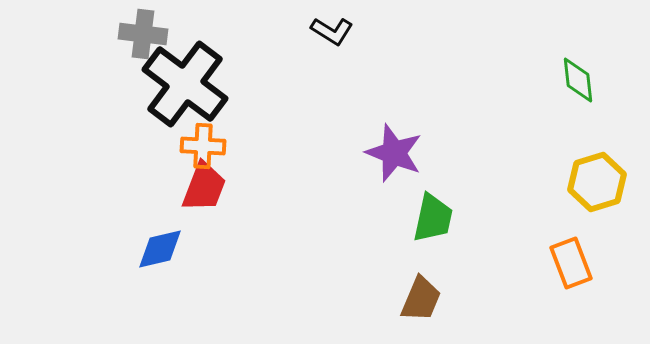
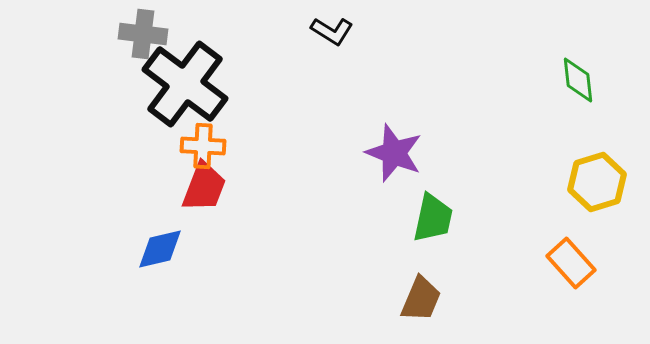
orange rectangle: rotated 21 degrees counterclockwise
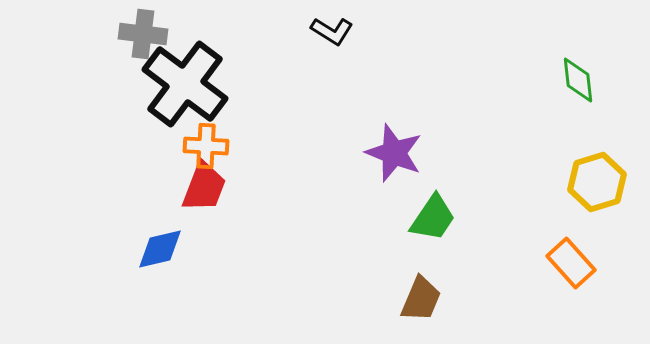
orange cross: moved 3 px right
green trapezoid: rotated 22 degrees clockwise
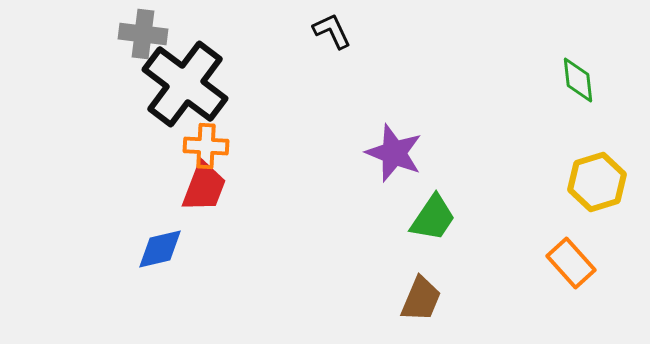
black L-shape: rotated 147 degrees counterclockwise
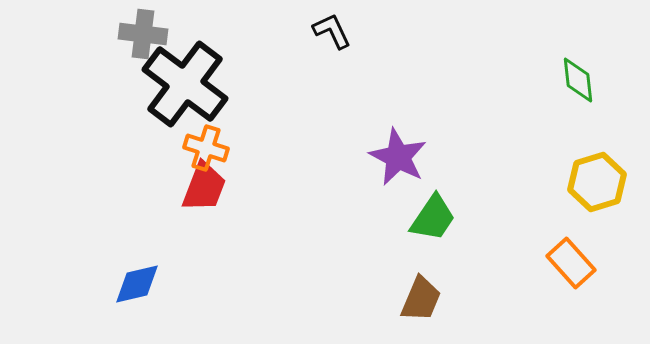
orange cross: moved 2 px down; rotated 15 degrees clockwise
purple star: moved 4 px right, 4 px down; rotated 6 degrees clockwise
blue diamond: moved 23 px left, 35 px down
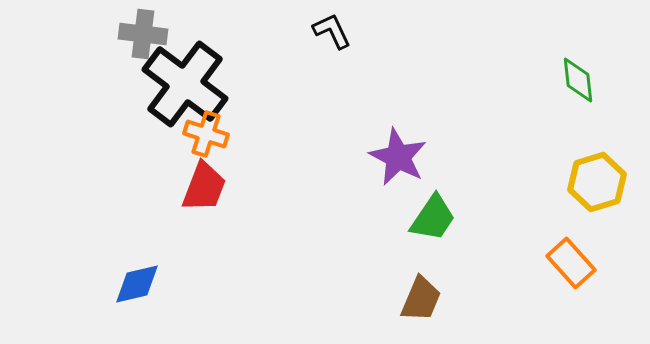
orange cross: moved 14 px up
